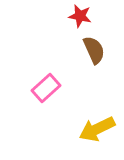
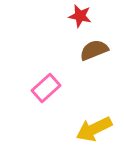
brown semicircle: rotated 88 degrees counterclockwise
yellow arrow: moved 3 px left
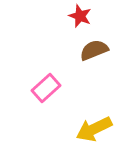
red star: rotated 10 degrees clockwise
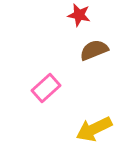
red star: moved 1 px left, 1 px up; rotated 10 degrees counterclockwise
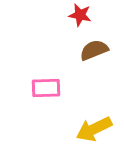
red star: moved 1 px right
pink rectangle: rotated 40 degrees clockwise
